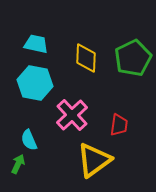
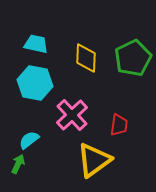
cyan semicircle: rotated 75 degrees clockwise
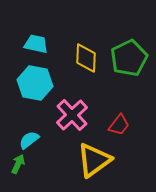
green pentagon: moved 4 px left
red trapezoid: rotated 30 degrees clockwise
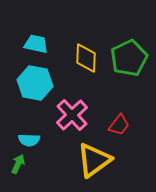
cyan semicircle: rotated 140 degrees counterclockwise
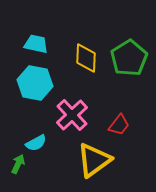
green pentagon: rotated 6 degrees counterclockwise
cyan semicircle: moved 7 px right, 3 px down; rotated 30 degrees counterclockwise
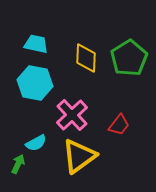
yellow triangle: moved 15 px left, 4 px up
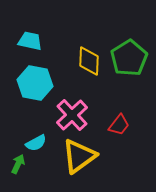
cyan trapezoid: moved 6 px left, 3 px up
yellow diamond: moved 3 px right, 3 px down
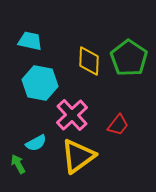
green pentagon: rotated 6 degrees counterclockwise
cyan hexagon: moved 5 px right
red trapezoid: moved 1 px left
yellow triangle: moved 1 px left
green arrow: rotated 54 degrees counterclockwise
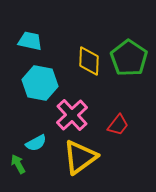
yellow triangle: moved 2 px right, 1 px down
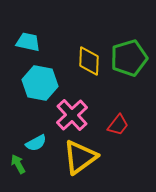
cyan trapezoid: moved 2 px left, 1 px down
green pentagon: rotated 21 degrees clockwise
